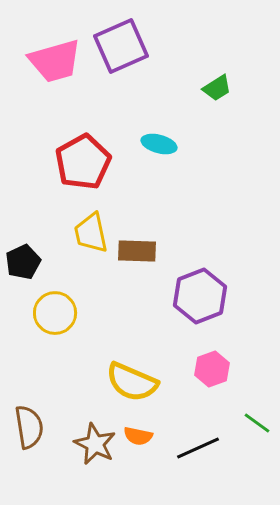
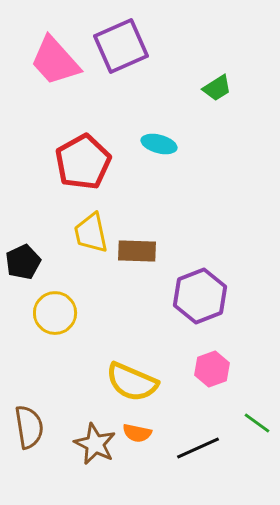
pink trapezoid: rotated 64 degrees clockwise
orange semicircle: moved 1 px left, 3 px up
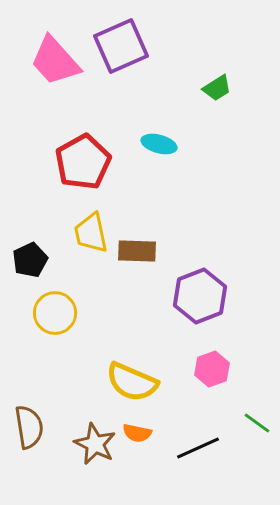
black pentagon: moved 7 px right, 2 px up
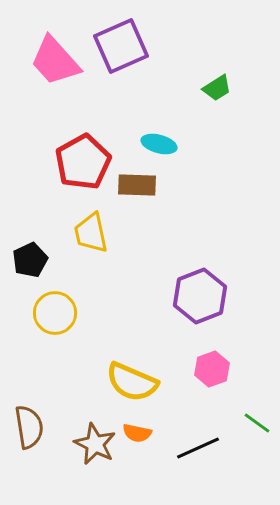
brown rectangle: moved 66 px up
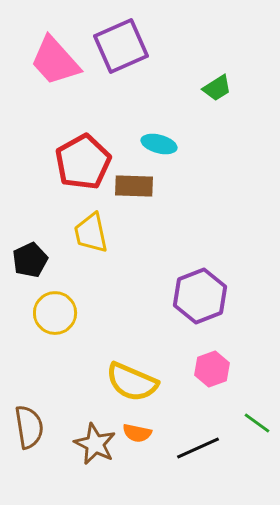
brown rectangle: moved 3 px left, 1 px down
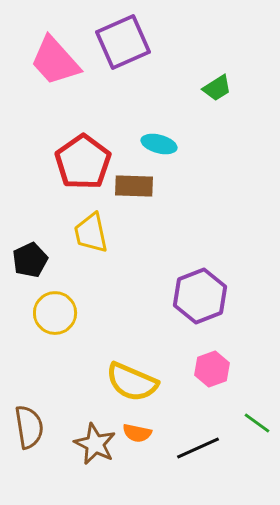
purple square: moved 2 px right, 4 px up
red pentagon: rotated 6 degrees counterclockwise
